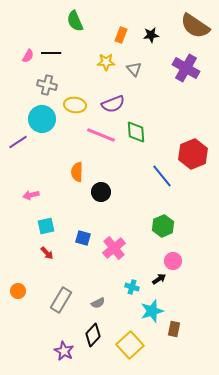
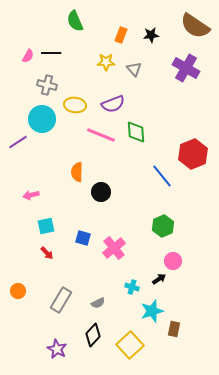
purple star: moved 7 px left, 2 px up
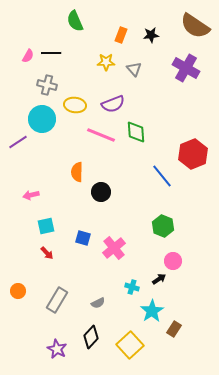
green hexagon: rotated 15 degrees counterclockwise
gray rectangle: moved 4 px left
cyan star: rotated 15 degrees counterclockwise
brown rectangle: rotated 21 degrees clockwise
black diamond: moved 2 px left, 2 px down
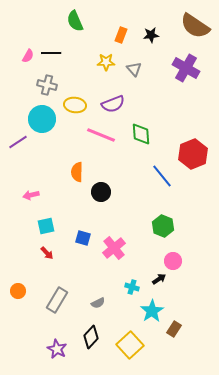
green diamond: moved 5 px right, 2 px down
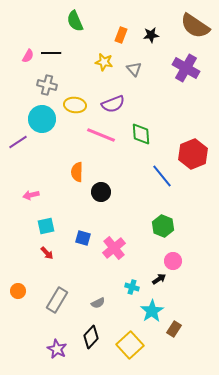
yellow star: moved 2 px left; rotated 12 degrees clockwise
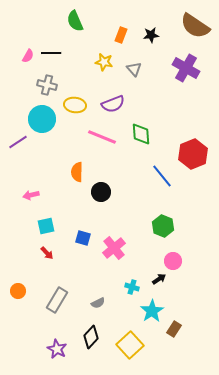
pink line: moved 1 px right, 2 px down
